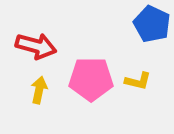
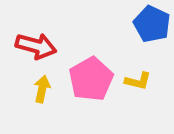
pink pentagon: rotated 30 degrees counterclockwise
yellow arrow: moved 3 px right, 1 px up
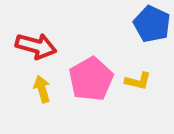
yellow arrow: rotated 28 degrees counterclockwise
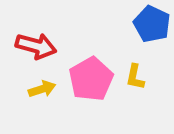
yellow L-shape: moved 3 px left, 4 px up; rotated 88 degrees clockwise
yellow arrow: rotated 88 degrees clockwise
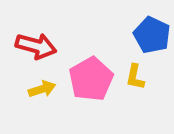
blue pentagon: moved 11 px down
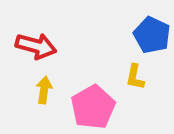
pink pentagon: moved 2 px right, 28 px down
yellow arrow: moved 2 px right, 1 px down; rotated 64 degrees counterclockwise
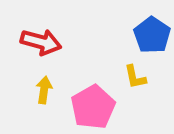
blue pentagon: rotated 9 degrees clockwise
red arrow: moved 5 px right, 4 px up
yellow L-shape: rotated 24 degrees counterclockwise
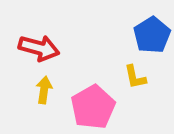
blue pentagon: rotated 6 degrees clockwise
red arrow: moved 2 px left, 6 px down
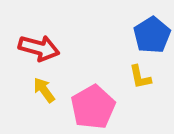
yellow L-shape: moved 5 px right
yellow arrow: rotated 44 degrees counterclockwise
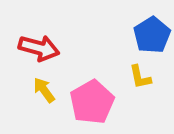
pink pentagon: moved 1 px left, 5 px up
